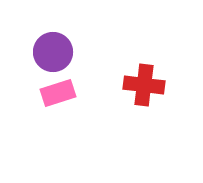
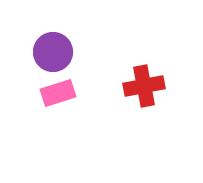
red cross: moved 1 px down; rotated 18 degrees counterclockwise
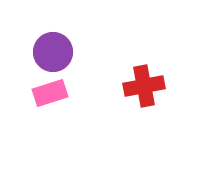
pink rectangle: moved 8 px left
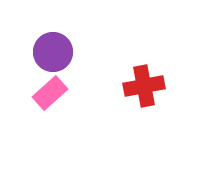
pink rectangle: rotated 24 degrees counterclockwise
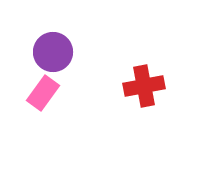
pink rectangle: moved 7 px left; rotated 12 degrees counterclockwise
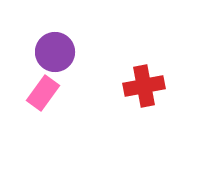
purple circle: moved 2 px right
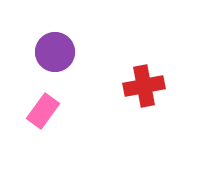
pink rectangle: moved 18 px down
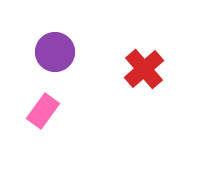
red cross: moved 17 px up; rotated 30 degrees counterclockwise
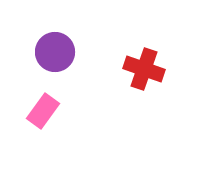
red cross: rotated 30 degrees counterclockwise
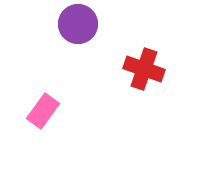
purple circle: moved 23 px right, 28 px up
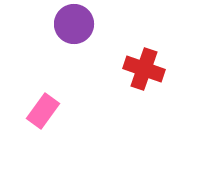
purple circle: moved 4 px left
